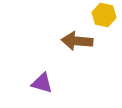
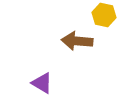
purple triangle: rotated 15 degrees clockwise
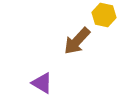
brown arrow: rotated 52 degrees counterclockwise
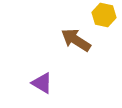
brown arrow: moved 1 px left, 1 px up; rotated 80 degrees clockwise
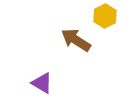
yellow hexagon: moved 1 px right, 1 px down; rotated 20 degrees clockwise
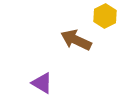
brown arrow: rotated 8 degrees counterclockwise
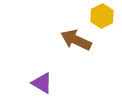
yellow hexagon: moved 3 px left
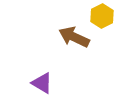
brown arrow: moved 2 px left, 3 px up
